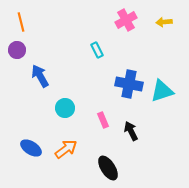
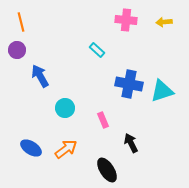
pink cross: rotated 35 degrees clockwise
cyan rectangle: rotated 21 degrees counterclockwise
black arrow: moved 12 px down
black ellipse: moved 1 px left, 2 px down
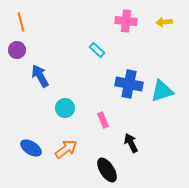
pink cross: moved 1 px down
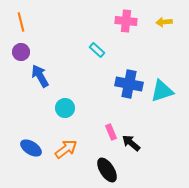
purple circle: moved 4 px right, 2 px down
pink rectangle: moved 8 px right, 12 px down
black arrow: rotated 24 degrees counterclockwise
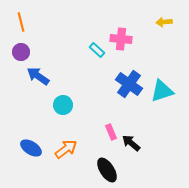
pink cross: moved 5 px left, 18 px down
blue arrow: moved 2 px left; rotated 25 degrees counterclockwise
blue cross: rotated 24 degrees clockwise
cyan circle: moved 2 px left, 3 px up
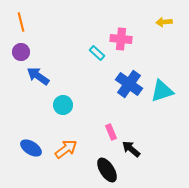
cyan rectangle: moved 3 px down
black arrow: moved 6 px down
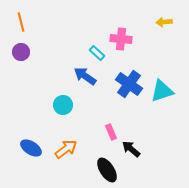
blue arrow: moved 47 px right
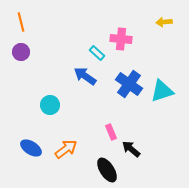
cyan circle: moved 13 px left
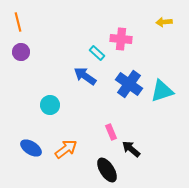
orange line: moved 3 px left
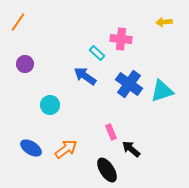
orange line: rotated 48 degrees clockwise
purple circle: moved 4 px right, 12 px down
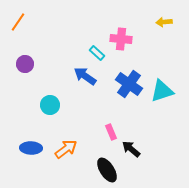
blue ellipse: rotated 30 degrees counterclockwise
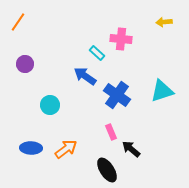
blue cross: moved 12 px left, 11 px down
